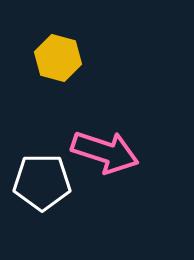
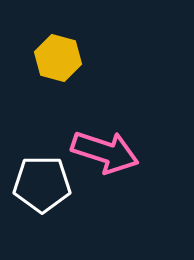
white pentagon: moved 2 px down
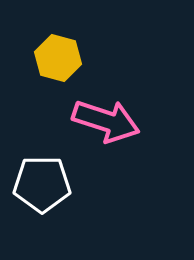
pink arrow: moved 1 px right, 31 px up
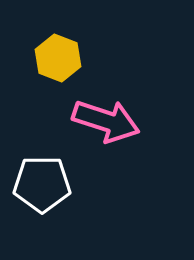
yellow hexagon: rotated 6 degrees clockwise
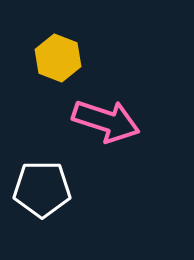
white pentagon: moved 5 px down
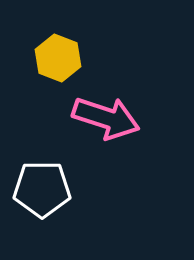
pink arrow: moved 3 px up
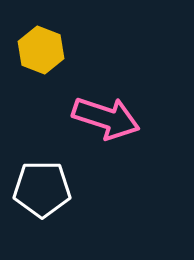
yellow hexagon: moved 17 px left, 8 px up
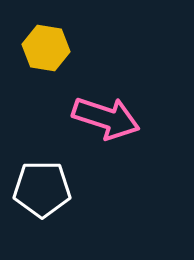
yellow hexagon: moved 5 px right, 2 px up; rotated 12 degrees counterclockwise
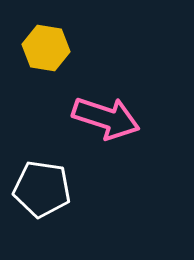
white pentagon: rotated 8 degrees clockwise
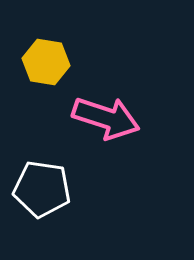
yellow hexagon: moved 14 px down
